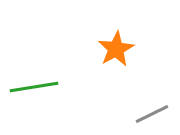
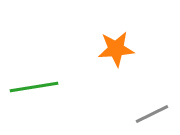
orange star: rotated 24 degrees clockwise
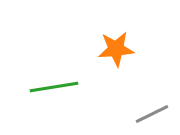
green line: moved 20 px right
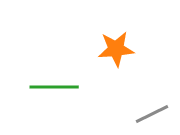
green line: rotated 9 degrees clockwise
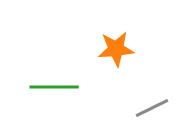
gray line: moved 6 px up
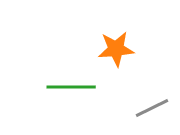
green line: moved 17 px right
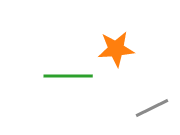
green line: moved 3 px left, 11 px up
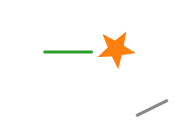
green line: moved 24 px up
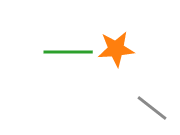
gray line: rotated 64 degrees clockwise
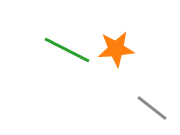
green line: moved 1 px left, 2 px up; rotated 27 degrees clockwise
